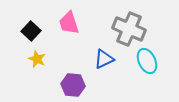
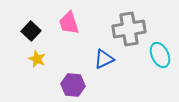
gray cross: rotated 32 degrees counterclockwise
cyan ellipse: moved 13 px right, 6 px up
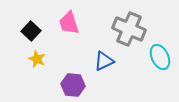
gray cross: rotated 32 degrees clockwise
cyan ellipse: moved 2 px down
blue triangle: moved 2 px down
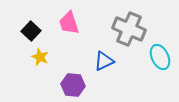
yellow star: moved 3 px right, 2 px up
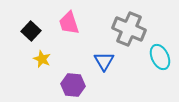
yellow star: moved 2 px right, 2 px down
blue triangle: rotated 35 degrees counterclockwise
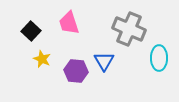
cyan ellipse: moved 1 px left, 1 px down; rotated 25 degrees clockwise
purple hexagon: moved 3 px right, 14 px up
